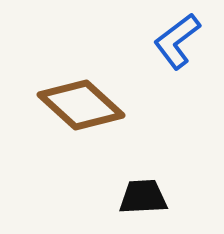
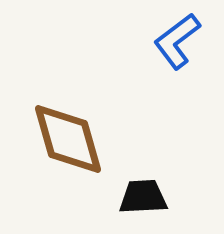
brown diamond: moved 13 px left, 34 px down; rotated 32 degrees clockwise
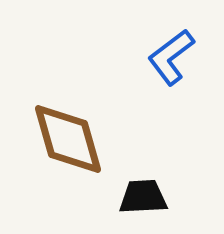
blue L-shape: moved 6 px left, 16 px down
